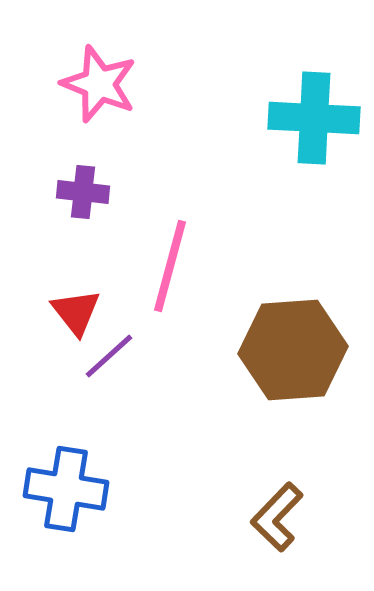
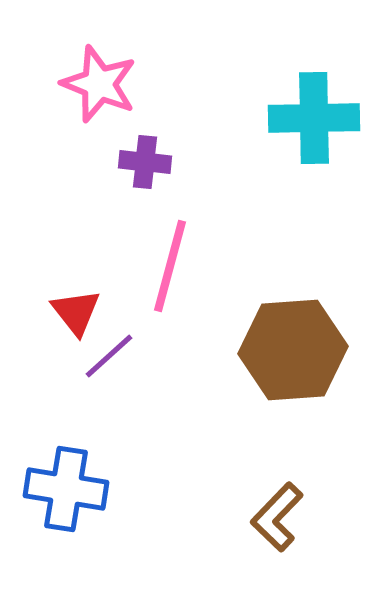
cyan cross: rotated 4 degrees counterclockwise
purple cross: moved 62 px right, 30 px up
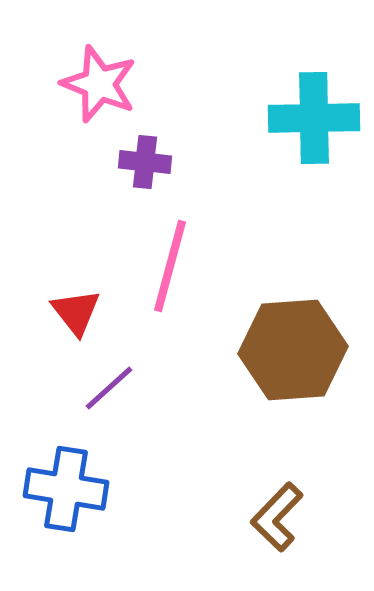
purple line: moved 32 px down
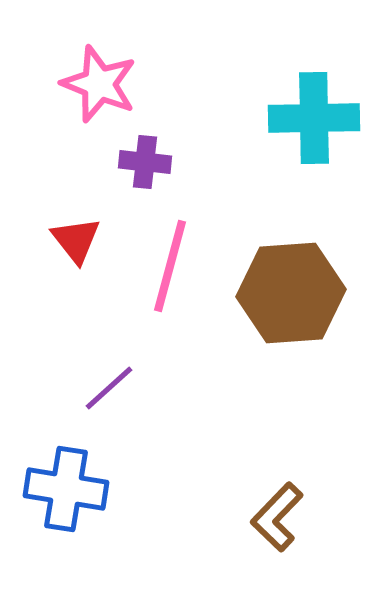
red triangle: moved 72 px up
brown hexagon: moved 2 px left, 57 px up
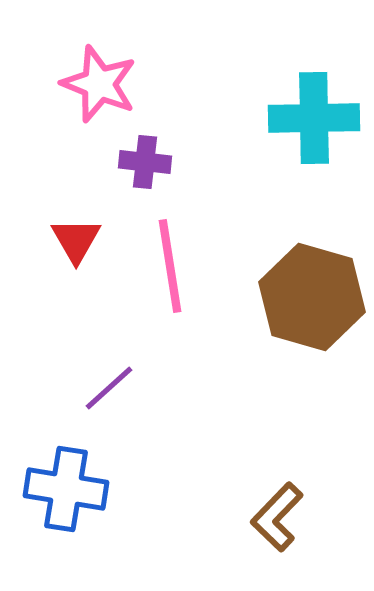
red triangle: rotated 8 degrees clockwise
pink line: rotated 24 degrees counterclockwise
brown hexagon: moved 21 px right, 4 px down; rotated 20 degrees clockwise
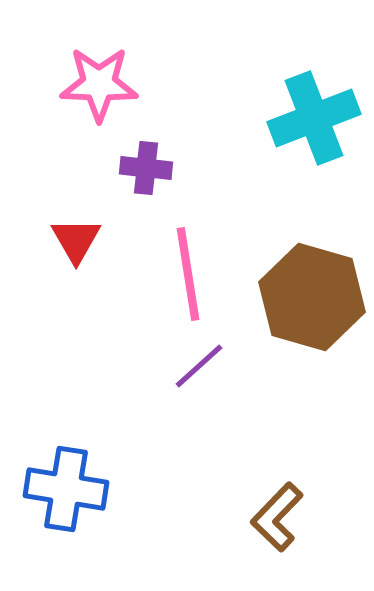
pink star: rotated 20 degrees counterclockwise
cyan cross: rotated 20 degrees counterclockwise
purple cross: moved 1 px right, 6 px down
pink line: moved 18 px right, 8 px down
purple line: moved 90 px right, 22 px up
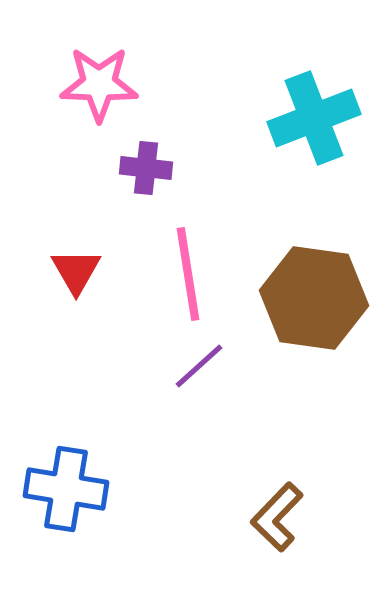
red triangle: moved 31 px down
brown hexagon: moved 2 px right, 1 px down; rotated 8 degrees counterclockwise
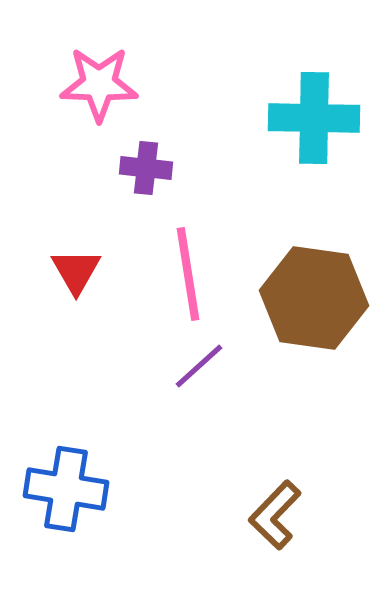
cyan cross: rotated 22 degrees clockwise
brown L-shape: moved 2 px left, 2 px up
